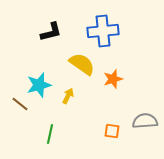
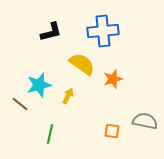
gray semicircle: rotated 15 degrees clockwise
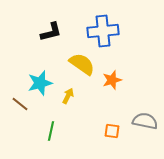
orange star: moved 1 px left, 1 px down
cyan star: moved 1 px right, 2 px up
green line: moved 1 px right, 3 px up
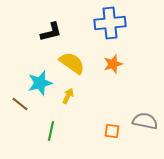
blue cross: moved 7 px right, 8 px up
yellow semicircle: moved 10 px left, 1 px up
orange star: moved 1 px right, 16 px up
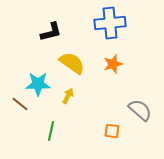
cyan star: moved 2 px left, 1 px down; rotated 15 degrees clockwise
gray semicircle: moved 5 px left, 11 px up; rotated 30 degrees clockwise
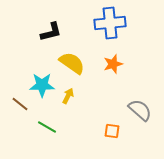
cyan star: moved 4 px right, 1 px down
green line: moved 4 px left, 4 px up; rotated 72 degrees counterclockwise
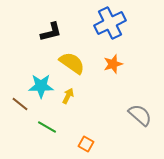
blue cross: rotated 20 degrees counterclockwise
cyan star: moved 1 px left, 1 px down
gray semicircle: moved 5 px down
orange square: moved 26 px left, 13 px down; rotated 21 degrees clockwise
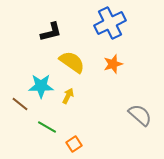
yellow semicircle: moved 1 px up
orange square: moved 12 px left; rotated 28 degrees clockwise
